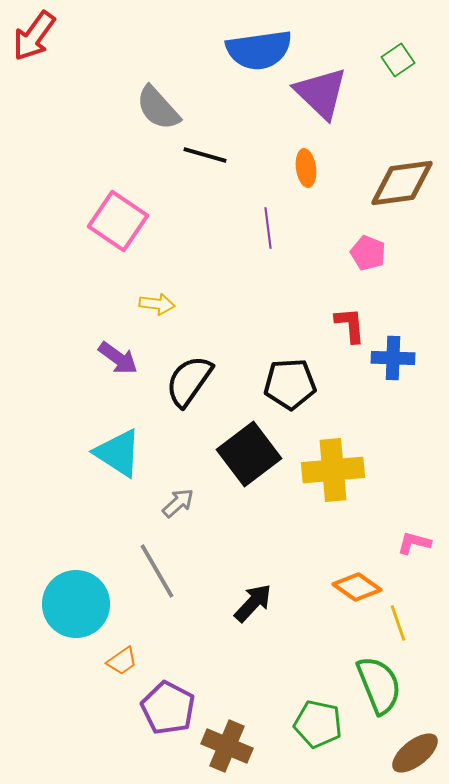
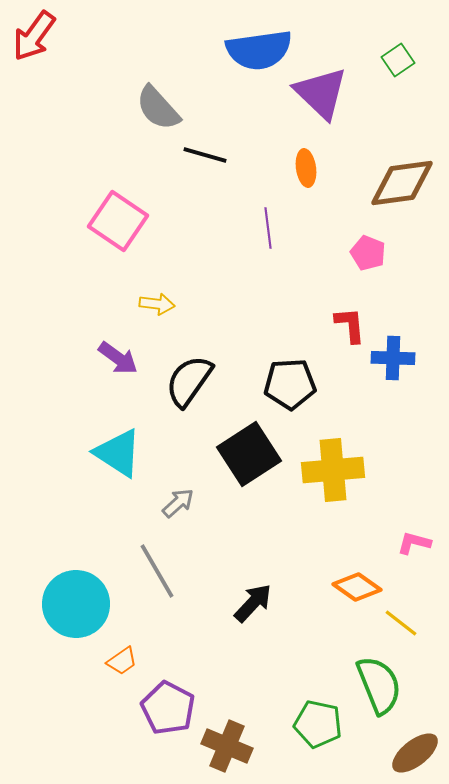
black square: rotated 4 degrees clockwise
yellow line: moved 3 px right; rotated 33 degrees counterclockwise
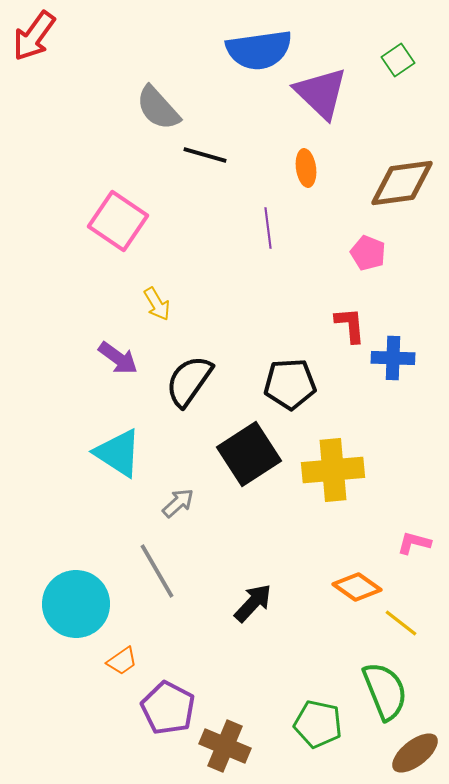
yellow arrow: rotated 52 degrees clockwise
green semicircle: moved 6 px right, 6 px down
brown cross: moved 2 px left
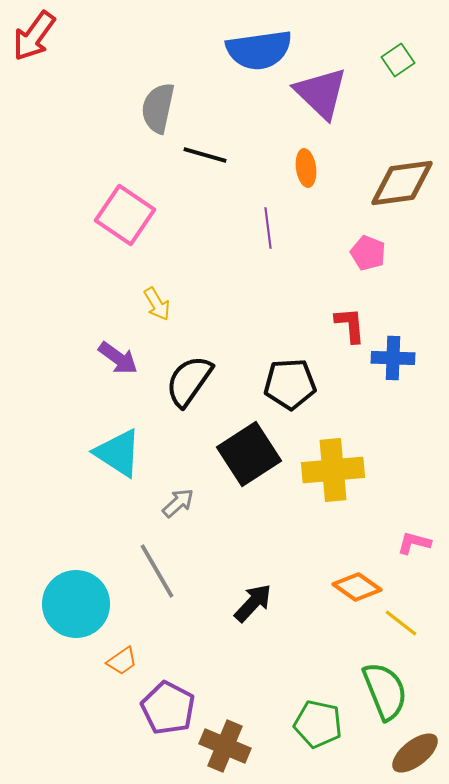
gray semicircle: rotated 54 degrees clockwise
pink square: moved 7 px right, 6 px up
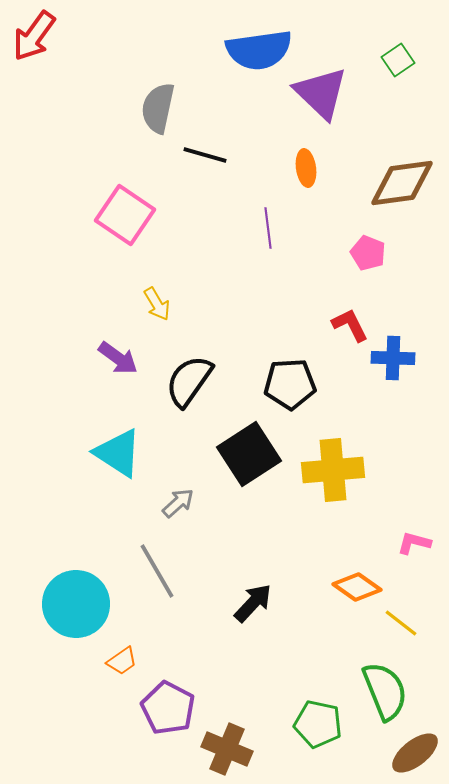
red L-shape: rotated 21 degrees counterclockwise
brown cross: moved 2 px right, 3 px down
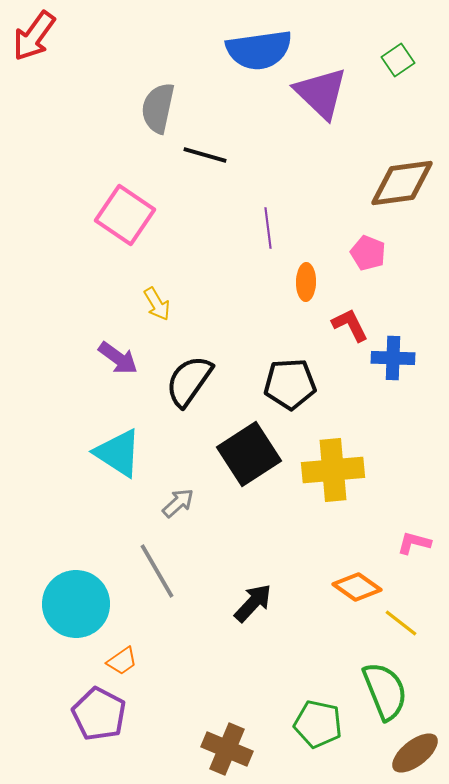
orange ellipse: moved 114 px down; rotated 9 degrees clockwise
purple pentagon: moved 69 px left, 6 px down
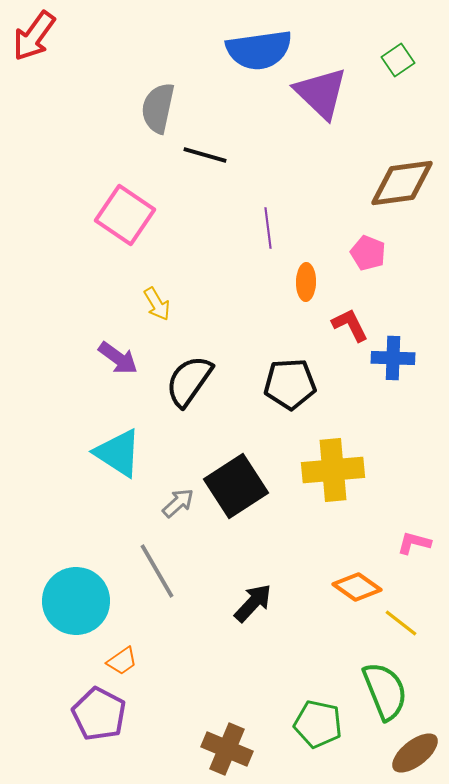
black square: moved 13 px left, 32 px down
cyan circle: moved 3 px up
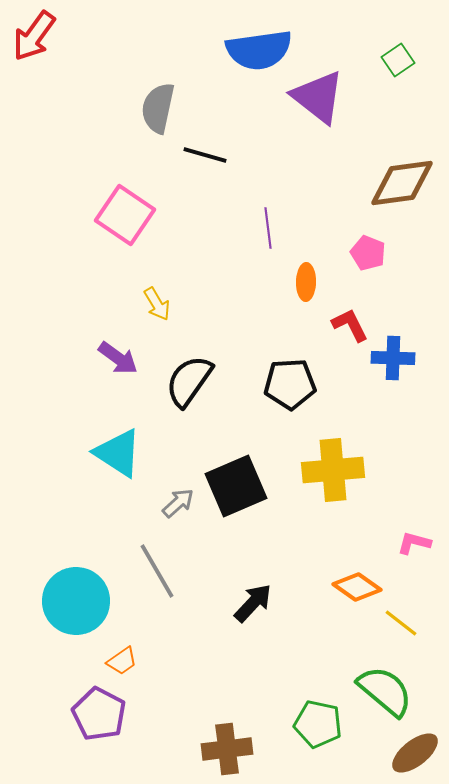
purple triangle: moved 3 px left, 4 px down; rotated 6 degrees counterclockwise
black square: rotated 10 degrees clockwise
green semicircle: rotated 28 degrees counterclockwise
brown cross: rotated 30 degrees counterclockwise
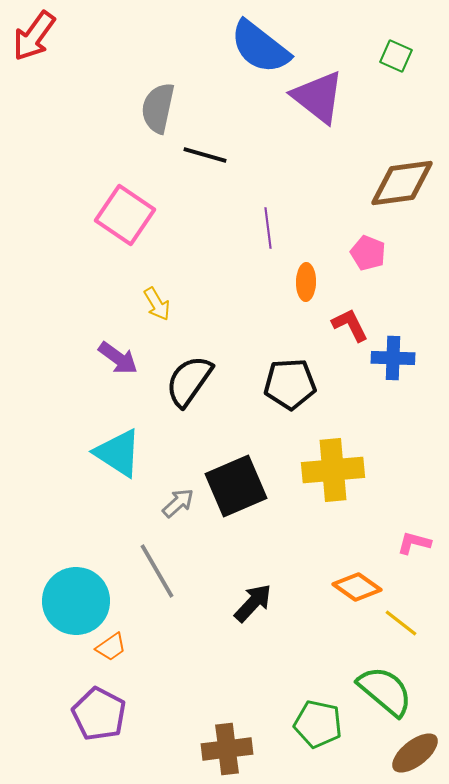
blue semicircle: moved 1 px right, 3 px up; rotated 46 degrees clockwise
green square: moved 2 px left, 4 px up; rotated 32 degrees counterclockwise
orange trapezoid: moved 11 px left, 14 px up
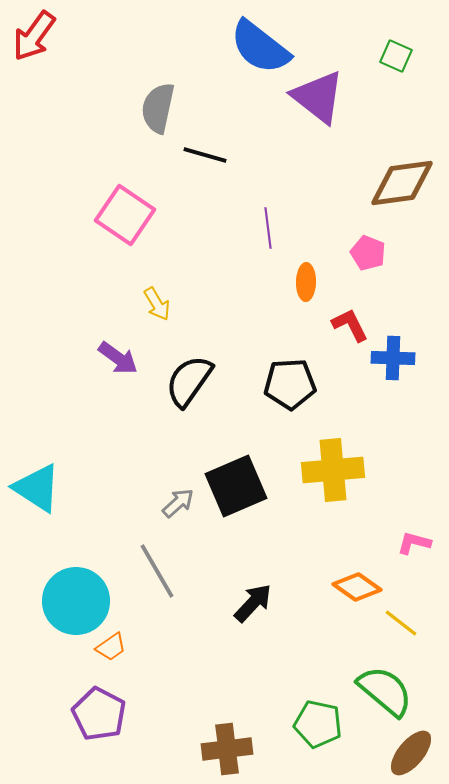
cyan triangle: moved 81 px left, 35 px down
brown ellipse: moved 4 px left; rotated 12 degrees counterclockwise
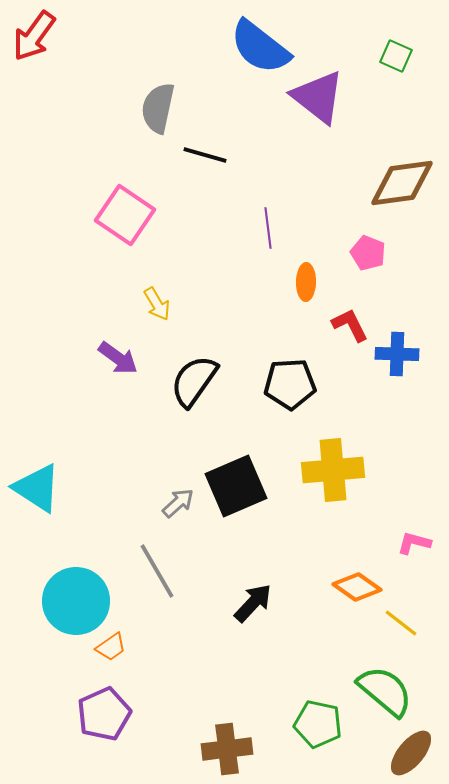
blue cross: moved 4 px right, 4 px up
black semicircle: moved 5 px right
purple pentagon: moved 5 px right; rotated 20 degrees clockwise
